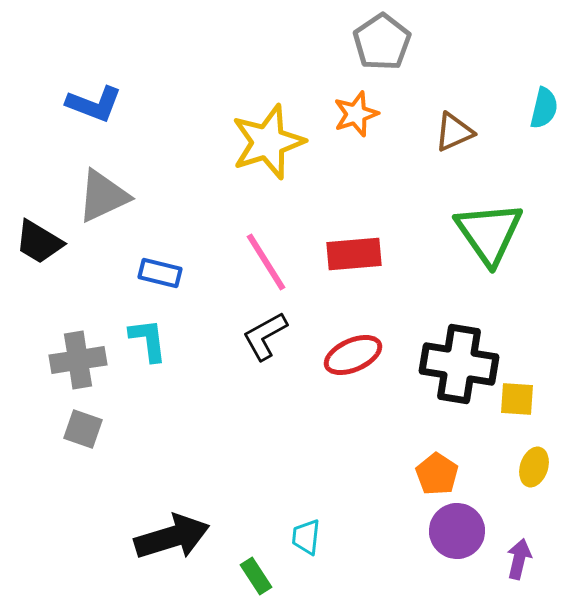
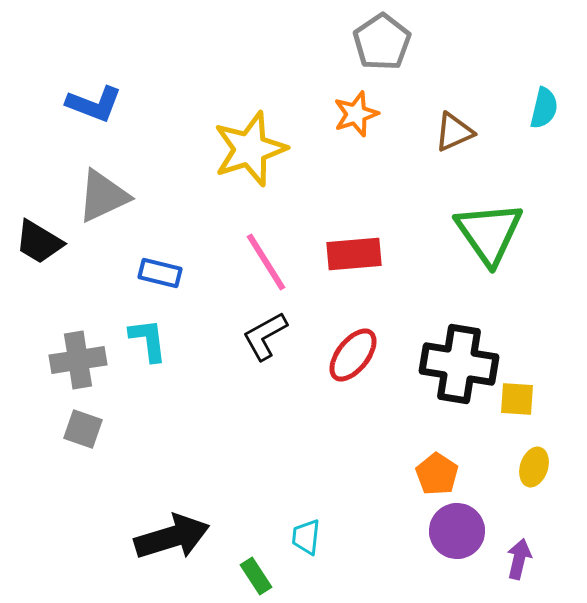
yellow star: moved 18 px left, 7 px down
red ellipse: rotated 28 degrees counterclockwise
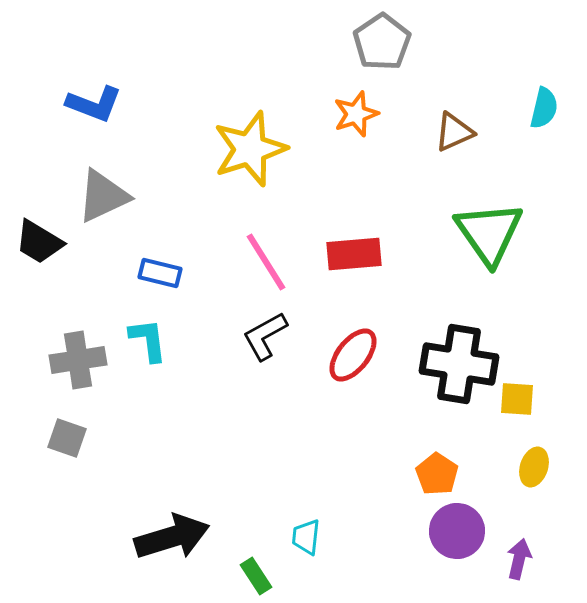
gray square: moved 16 px left, 9 px down
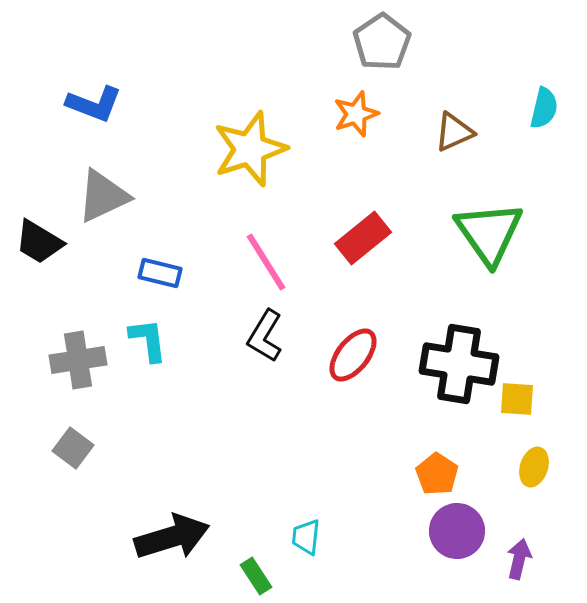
red rectangle: moved 9 px right, 16 px up; rotated 34 degrees counterclockwise
black L-shape: rotated 30 degrees counterclockwise
gray square: moved 6 px right, 10 px down; rotated 18 degrees clockwise
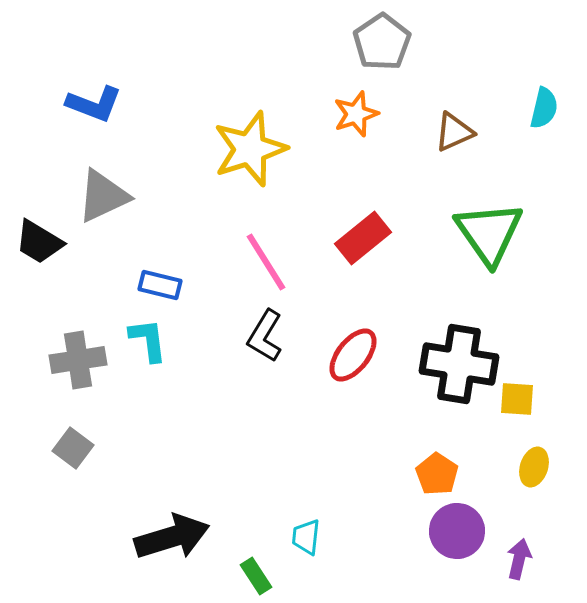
blue rectangle: moved 12 px down
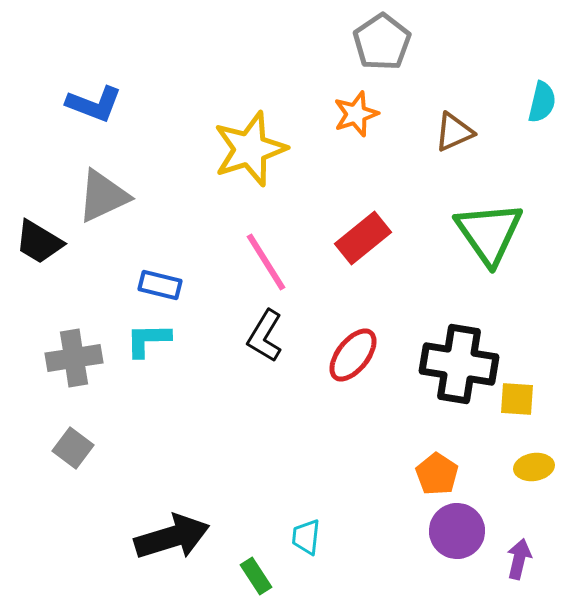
cyan semicircle: moved 2 px left, 6 px up
cyan L-shape: rotated 84 degrees counterclockwise
gray cross: moved 4 px left, 2 px up
yellow ellipse: rotated 63 degrees clockwise
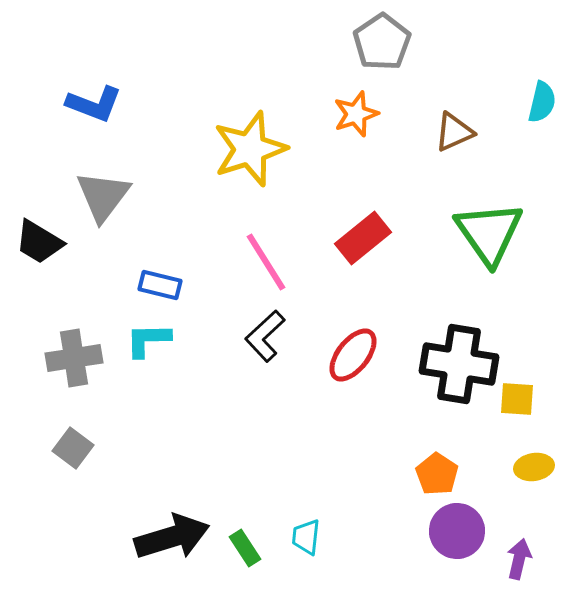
gray triangle: rotated 28 degrees counterclockwise
black L-shape: rotated 16 degrees clockwise
green rectangle: moved 11 px left, 28 px up
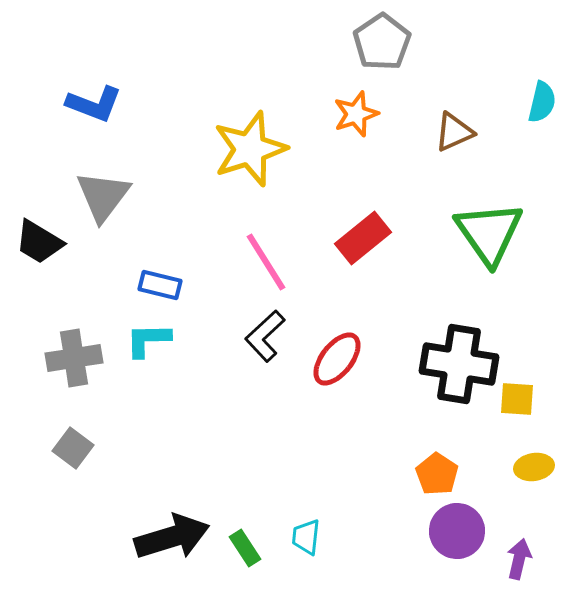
red ellipse: moved 16 px left, 4 px down
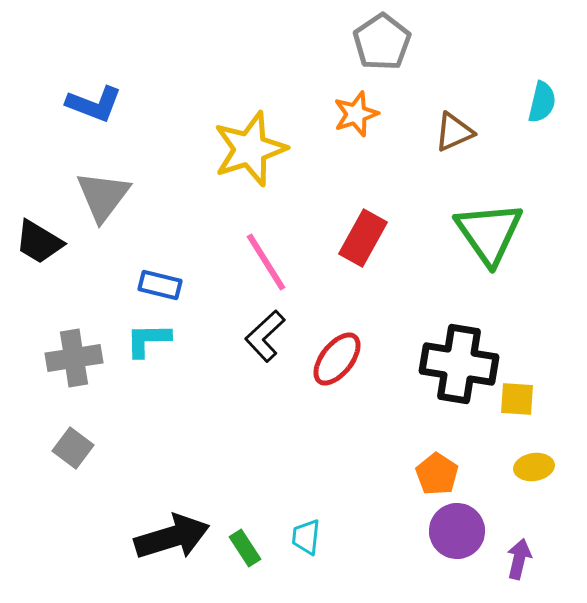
red rectangle: rotated 22 degrees counterclockwise
